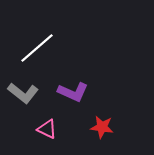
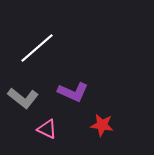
gray L-shape: moved 5 px down
red star: moved 2 px up
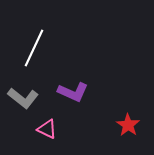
white line: moved 3 px left; rotated 24 degrees counterclockwise
red star: moved 26 px right; rotated 25 degrees clockwise
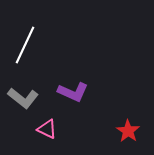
white line: moved 9 px left, 3 px up
red star: moved 6 px down
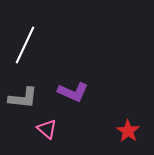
gray L-shape: rotated 32 degrees counterclockwise
pink triangle: rotated 15 degrees clockwise
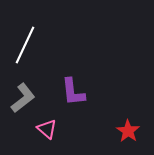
purple L-shape: rotated 60 degrees clockwise
gray L-shape: rotated 44 degrees counterclockwise
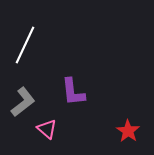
gray L-shape: moved 4 px down
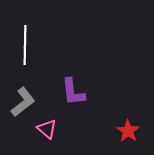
white line: rotated 24 degrees counterclockwise
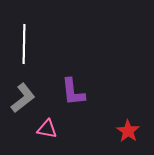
white line: moved 1 px left, 1 px up
gray L-shape: moved 4 px up
pink triangle: rotated 30 degrees counterclockwise
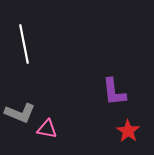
white line: rotated 12 degrees counterclockwise
purple L-shape: moved 41 px right
gray L-shape: moved 3 px left, 15 px down; rotated 60 degrees clockwise
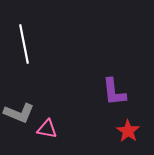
gray L-shape: moved 1 px left
